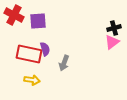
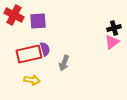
red rectangle: rotated 25 degrees counterclockwise
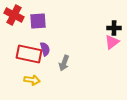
black cross: rotated 16 degrees clockwise
red rectangle: rotated 25 degrees clockwise
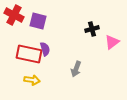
purple square: rotated 18 degrees clockwise
black cross: moved 22 px left, 1 px down; rotated 16 degrees counterclockwise
gray arrow: moved 12 px right, 6 px down
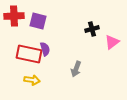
red cross: moved 1 px down; rotated 30 degrees counterclockwise
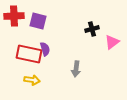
gray arrow: rotated 14 degrees counterclockwise
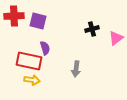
pink triangle: moved 4 px right, 4 px up
purple semicircle: moved 1 px up
red rectangle: moved 7 px down
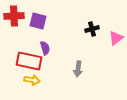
gray arrow: moved 2 px right
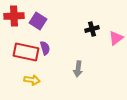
purple square: rotated 18 degrees clockwise
red rectangle: moved 3 px left, 9 px up
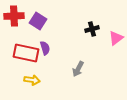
red rectangle: moved 1 px down
gray arrow: rotated 21 degrees clockwise
